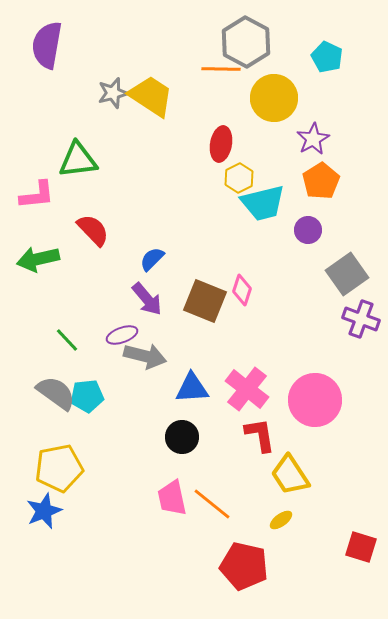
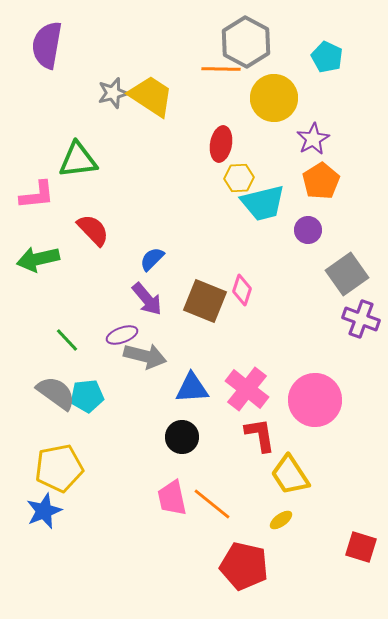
yellow hexagon at (239, 178): rotated 24 degrees clockwise
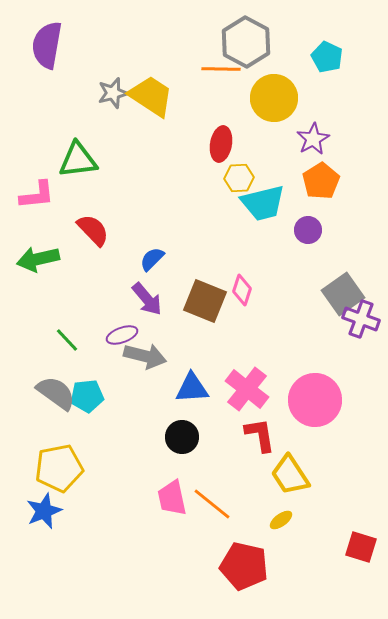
gray square at (347, 274): moved 4 px left, 20 px down
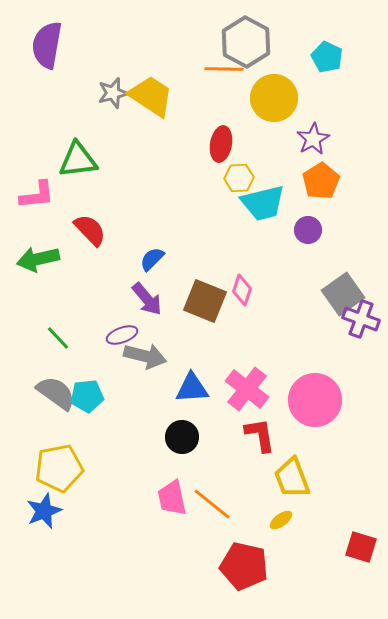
orange line at (221, 69): moved 3 px right
red semicircle at (93, 230): moved 3 px left
green line at (67, 340): moved 9 px left, 2 px up
yellow trapezoid at (290, 475): moved 2 px right, 3 px down; rotated 12 degrees clockwise
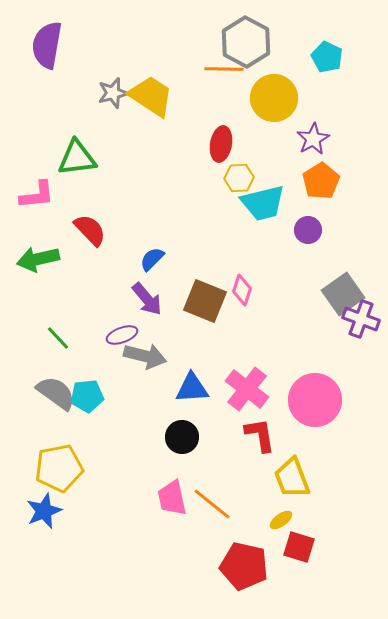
green triangle at (78, 160): moved 1 px left, 2 px up
red square at (361, 547): moved 62 px left
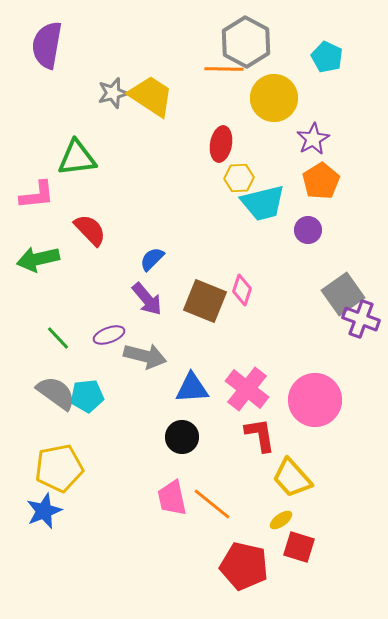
purple ellipse at (122, 335): moved 13 px left
yellow trapezoid at (292, 478): rotated 21 degrees counterclockwise
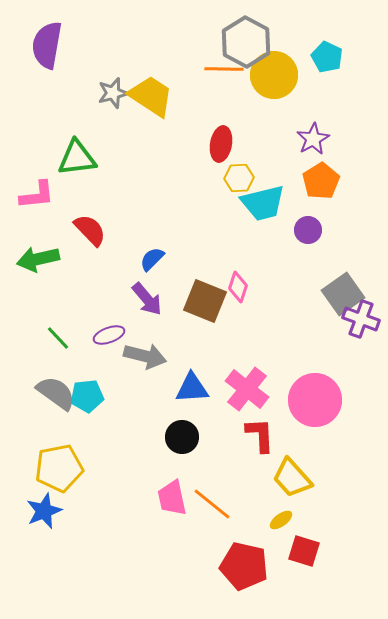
yellow circle at (274, 98): moved 23 px up
pink diamond at (242, 290): moved 4 px left, 3 px up
red L-shape at (260, 435): rotated 6 degrees clockwise
red square at (299, 547): moved 5 px right, 4 px down
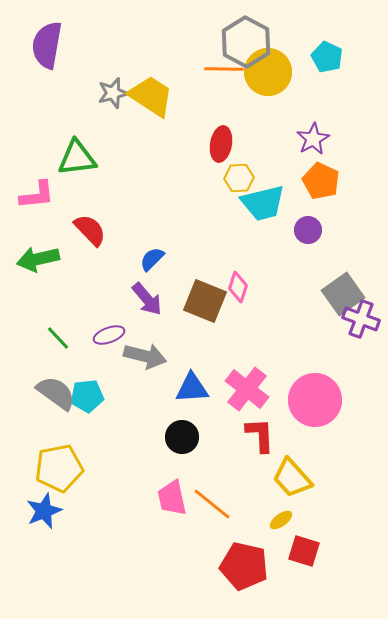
yellow circle at (274, 75): moved 6 px left, 3 px up
orange pentagon at (321, 181): rotated 15 degrees counterclockwise
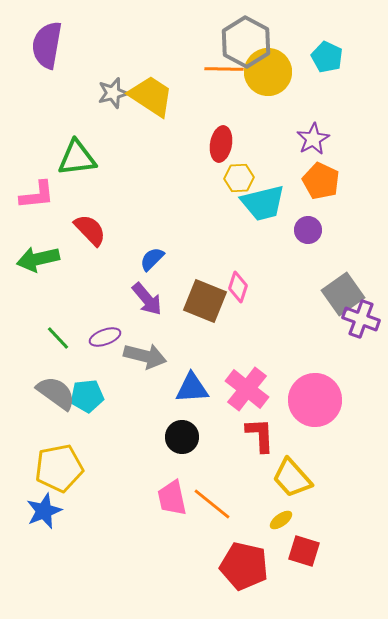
purple ellipse at (109, 335): moved 4 px left, 2 px down
